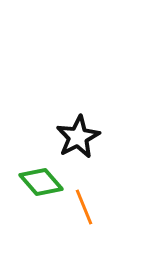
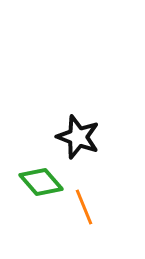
black star: rotated 24 degrees counterclockwise
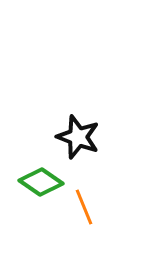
green diamond: rotated 15 degrees counterclockwise
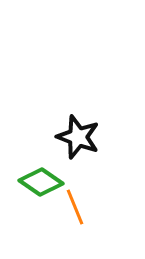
orange line: moved 9 px left
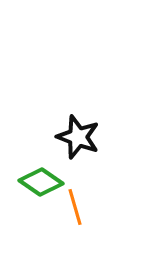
orange line: rotated 6 degrees clockwise
